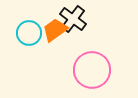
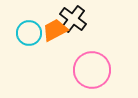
orange trapezoid: rotated 8 degrees clockwise
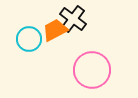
cyan circle: moved 6 px down
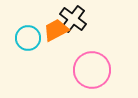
orange trapezoid: moved 1 px right
cyan circle: moved 1 px left, 1 px up
